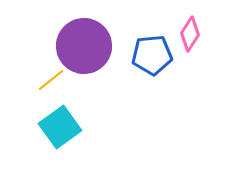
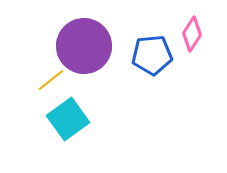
pink diamond: moved 2 px right
cyan square: moved 8 px right, 8 px up
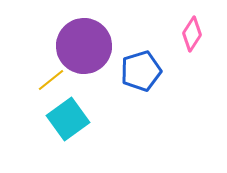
blue pentagon: moved 11 px left, 16 px down; rotated 12 degrees counterclockwise
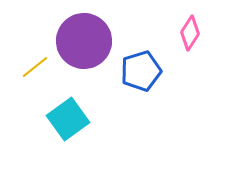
pink diamond: moved 2 px left, 1 px up
purple circle: moved 5 px up
yellow line: moved 16 px left, 13 px up
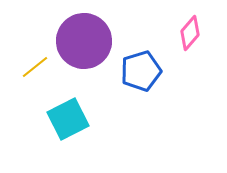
pink diamond: rotated 8 degrees clockwise
cyan square: rotated 9 degrees clockwise
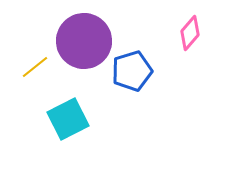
blue pentagon: moved 9 px left
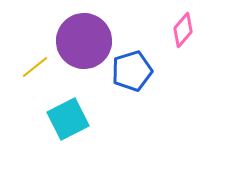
pink diamond: moved 7 px left, 3 px up
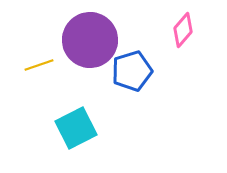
purple circle: moved 6 px right, 1 px up
yellow line: moved 4 px right, 2 px up; rotated 20 degrees clockwise
cyan square: moved 8 px right, 9 px down
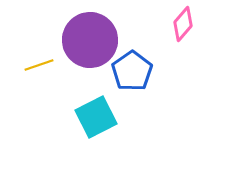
pink diamond: moved 6 px up
blue pentagon: rotated 18 degrees counterclockwise
cyan square: moved 20 px right, 11 px up
